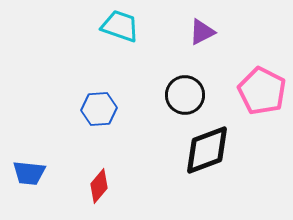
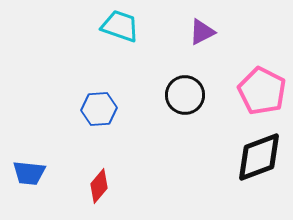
black diamond: moved 52 px right, 7 px down
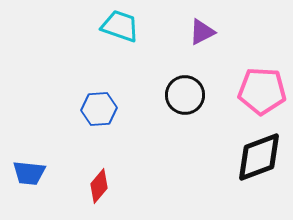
pink pentagon: rotated 24 degrees counterclockwise
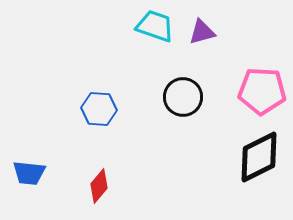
cyan trapezoid: moved 35 px right
purple triangle: rotated 12 degrees clockwise
black circle: moved 2 px left, 2 px down
blue hexagon: rotated 8 degrees clockwise
black diamond: rotated 6 degrees counterclockwise
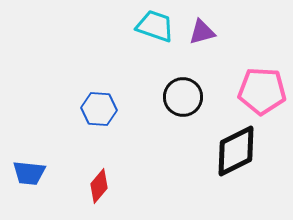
black diamond: moved 23 px left, 6 px up
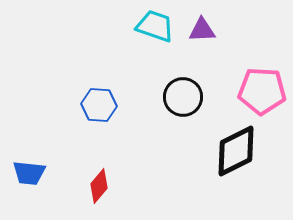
purple triangle: moved 2 px up; rotated 12 degrees clockwise
blue hexagon: moved 4 px up
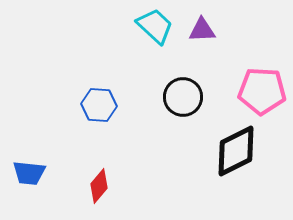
cyan trapezoid: rotated 24 degrees clockwise
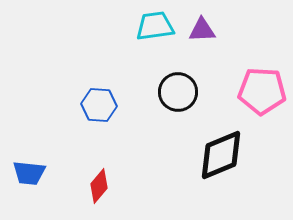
cyan trapezoid: rotated 51 degrees counterclockwise
black circle: moved 5 px left, 5 px up
black diamond: moved 15 px left, 4 px down; rotated 4 degrees clockwise
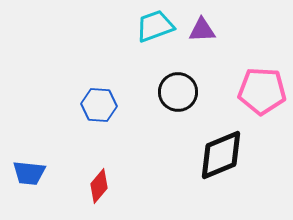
cyan trapezoid: rotated 12 degrees counterclockwise
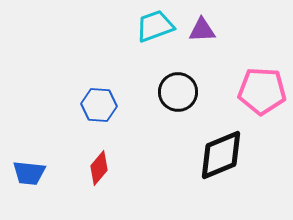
red diamond: moved 18 px up
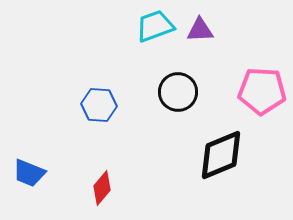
purple triangle: moved 2 px left
red diamond: moved 3 px right, 20 px down
blue trapezoid: rotated 16 degrees clockwise
